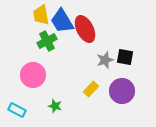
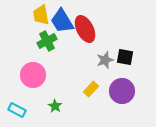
green star: rotated 16 degrees clockwise
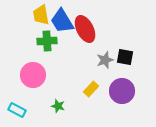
green cross: rotated 24 degrees clockwise
green star: moved 3 px right; rotated 16 degrees counterclockwise
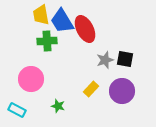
black square: moved 2 px down
pink circle: moved 2 px left, 4 px down
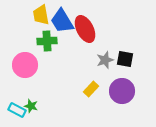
pink circle: moved 6 px left, 14 px up
green star: moved 27 px left
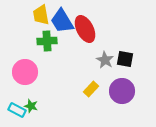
gray star: rotated 24 degrees counterclockwise
pink circle: moved 7 px down
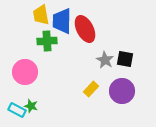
blue trapezoid: rotated 32 degrees clockwise
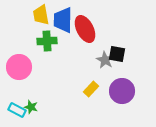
blue trapezoid: moved 1 px right, 1 px up
black square: moved 8 px left, 5 px up
pink circle: moved 6 px left, 5 px up
green star: moved 1 px down
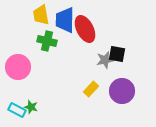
blue trapezoid: moved 2 px right
green cross: rotated 18 degrees clockwise
gray star: rotated 30 degrees clockwise
pink circle: moved 1 px left
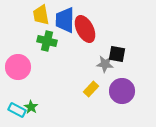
gray star: moved 4 px down; rotated 18 degrees clockwise
green star: rotated 16 degrees clockwise
